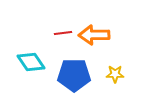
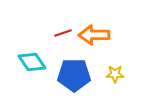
red line: rotated 12 degrees counterclockwise
cyan diamond: moved 1 px right
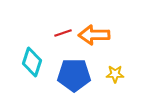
cyan diamond: rotated 52 degrees clockwise
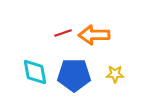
cyan diamond: moved 3 px right, 10 px down; rotated 28 degrees counterclockwise
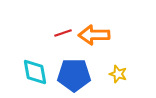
yellow star: moved 3 px right; rotated 18 degrees clockwise
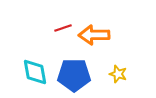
red line: moved 5 px up
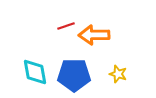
red line: moved 3 px right, 2 px up
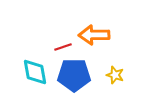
red line: moved 3 px left, 21 px down
yellow star: moved 3 px left, 1 px down
